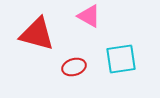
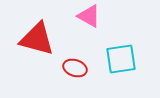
red triangle: moved 5 px down
red ellipse: moved 1 px right, 1 px down; rotated 35 degrees clockwise
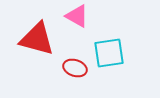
pink triangle: moved 12 px left
cyan square: moved 12 px left, 6 px up
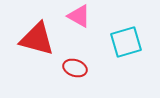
pink triangle: moved 2 px right
cyan square: moved 17 px right, 11 px up; rotated 8 degrees counterclockwise
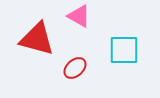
cyan square: moved 2 px left, 8 px down; rotated 16 degrees clockwise
red ellipse: rotated 60 degrees counterclockwise
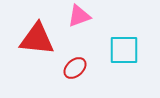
pink triangle: rotated 50 degrees counterclockwise
red triangle: rotated 9 degrees counterclockwise
